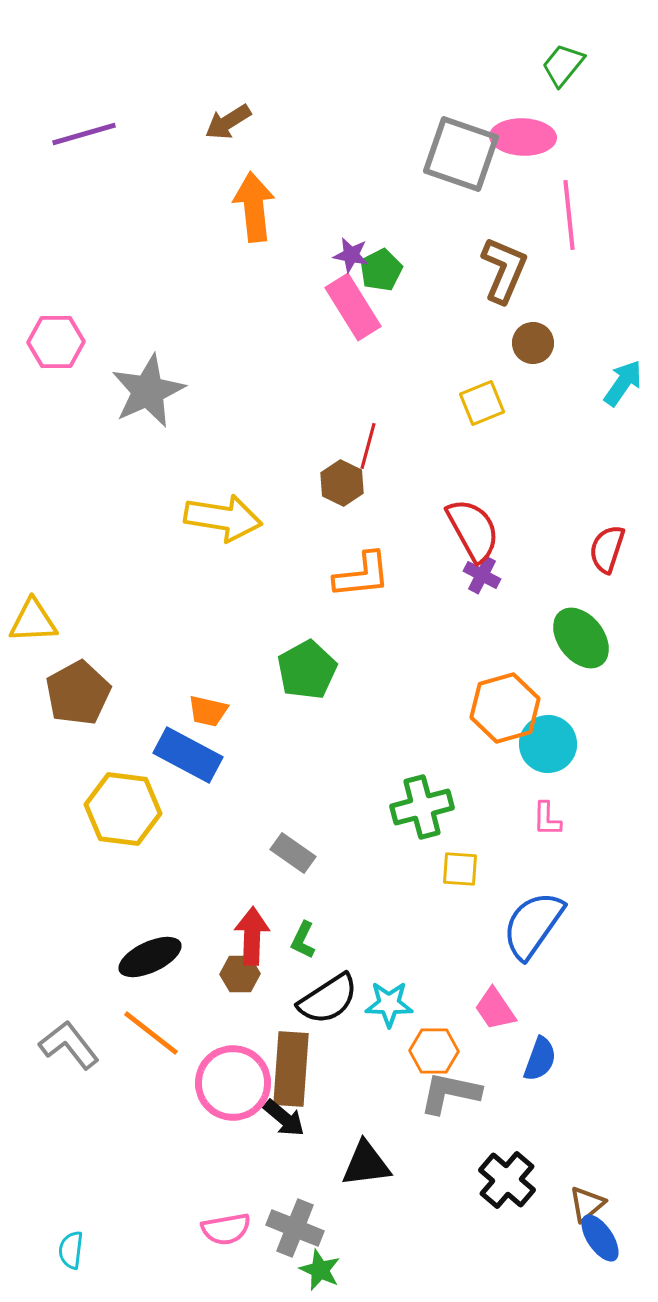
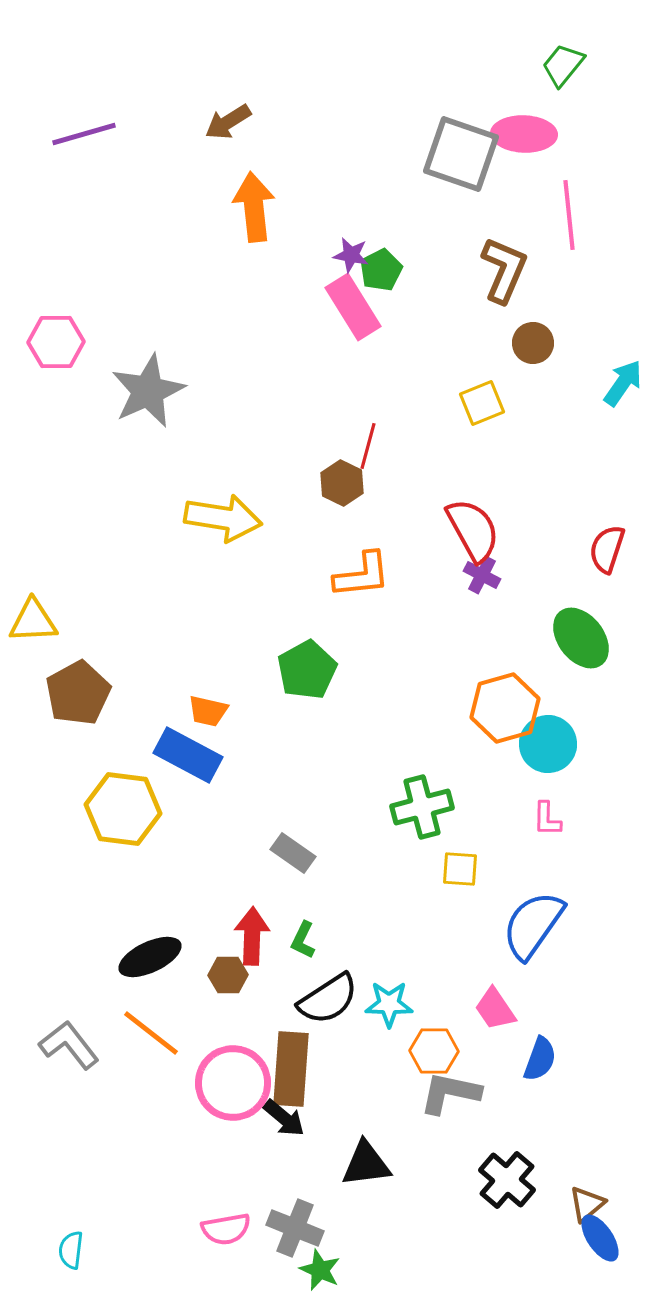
pink ellipse at (523, 137): moved 1 px right, 3 px up
brown hexagon at (240, 974): moved 12 px left, 1 px down
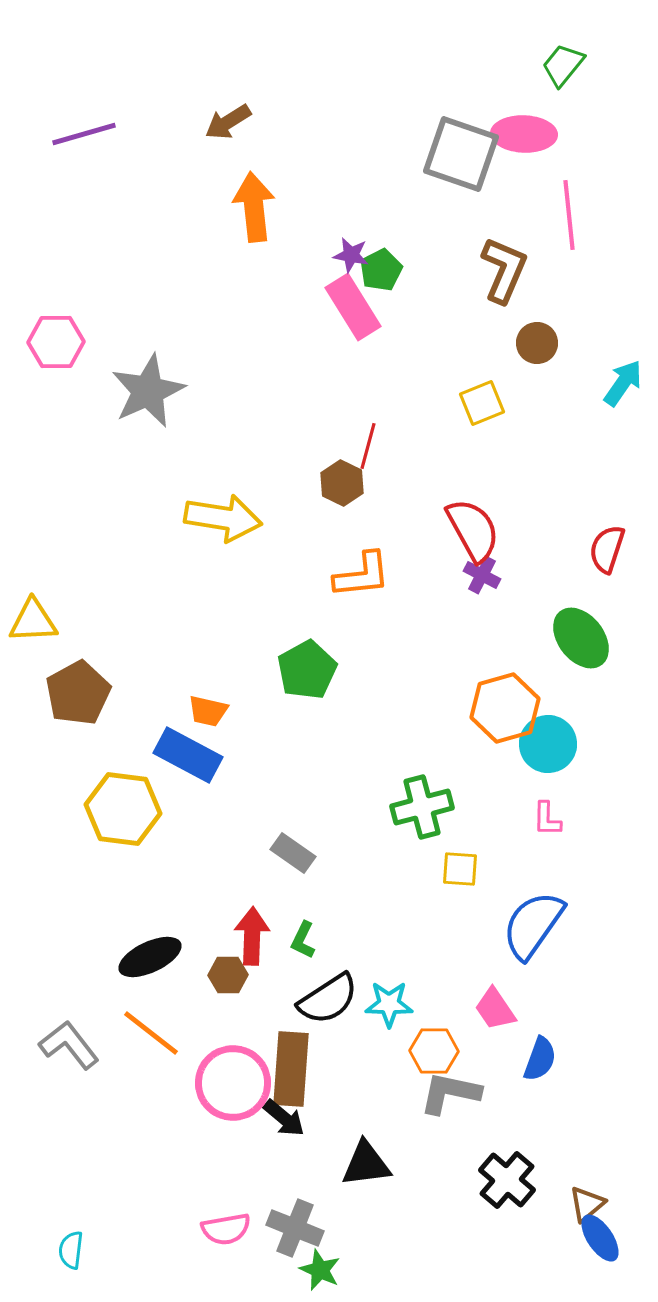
brown circle at (533, 343): moved 4 px right
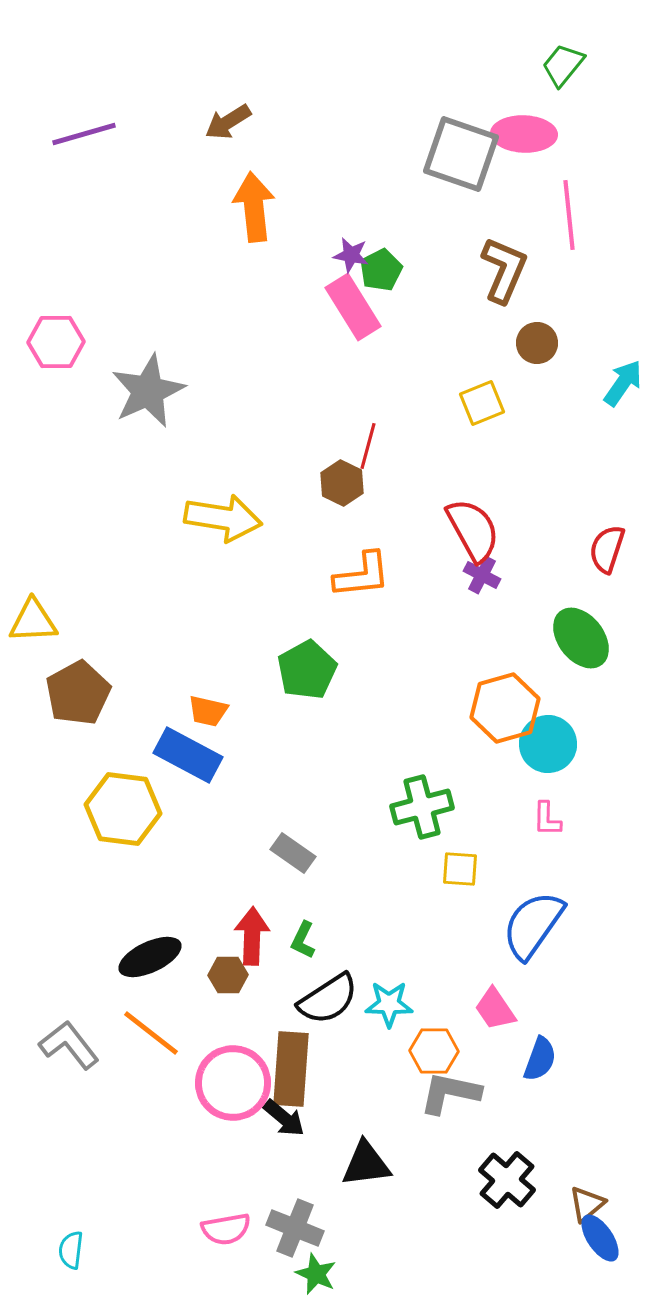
green star at (320, 1270): moved 4 px left, 4 px down
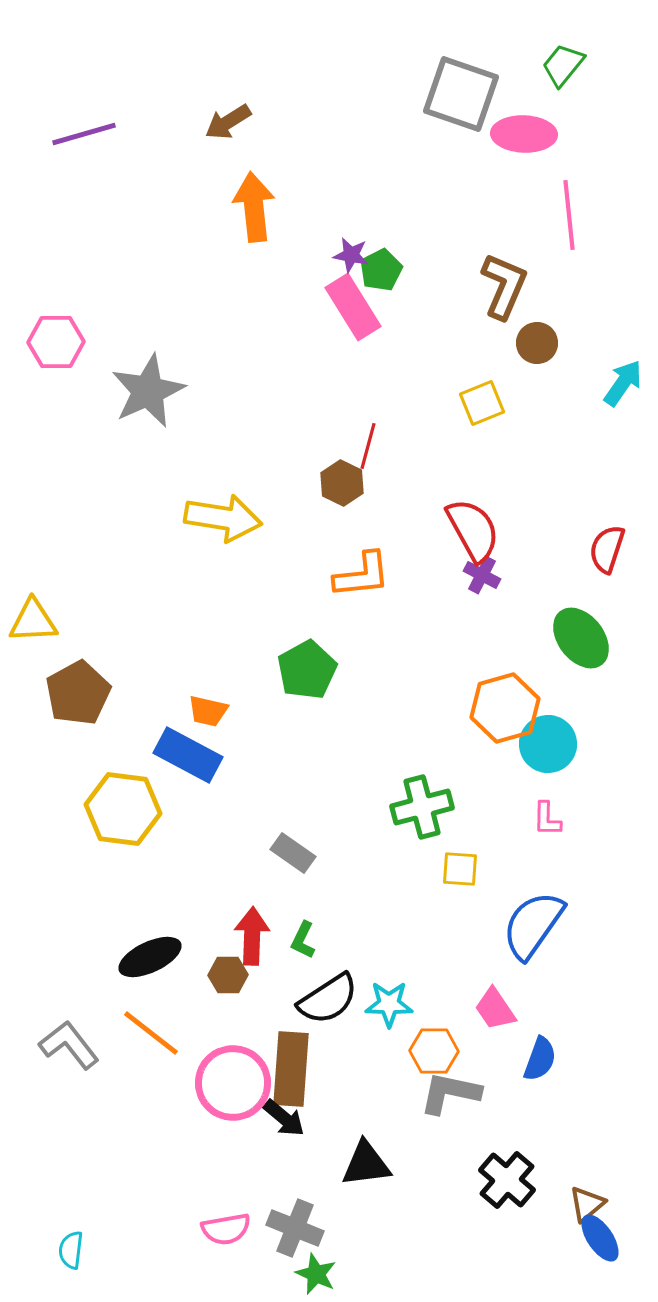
gray square at (461, 154): moved 60 px up
brown L-shape at (504, 270): moved 16 px down
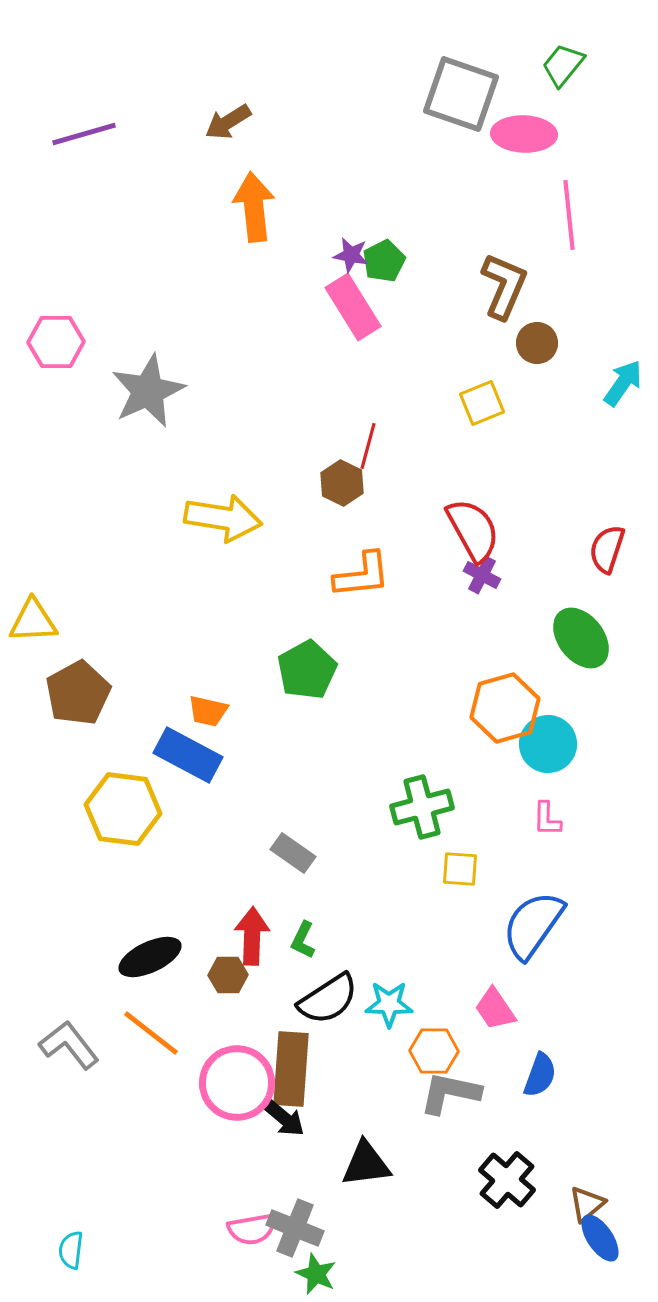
green pentagon at (381, 270): moved 3 px right, 9 px up
blue semicircle at (540, 1059): moved 16 px down
pink circle at (233, 1083): moved 4 px right
pink semicircle at (226, 1229): moved 26 px right
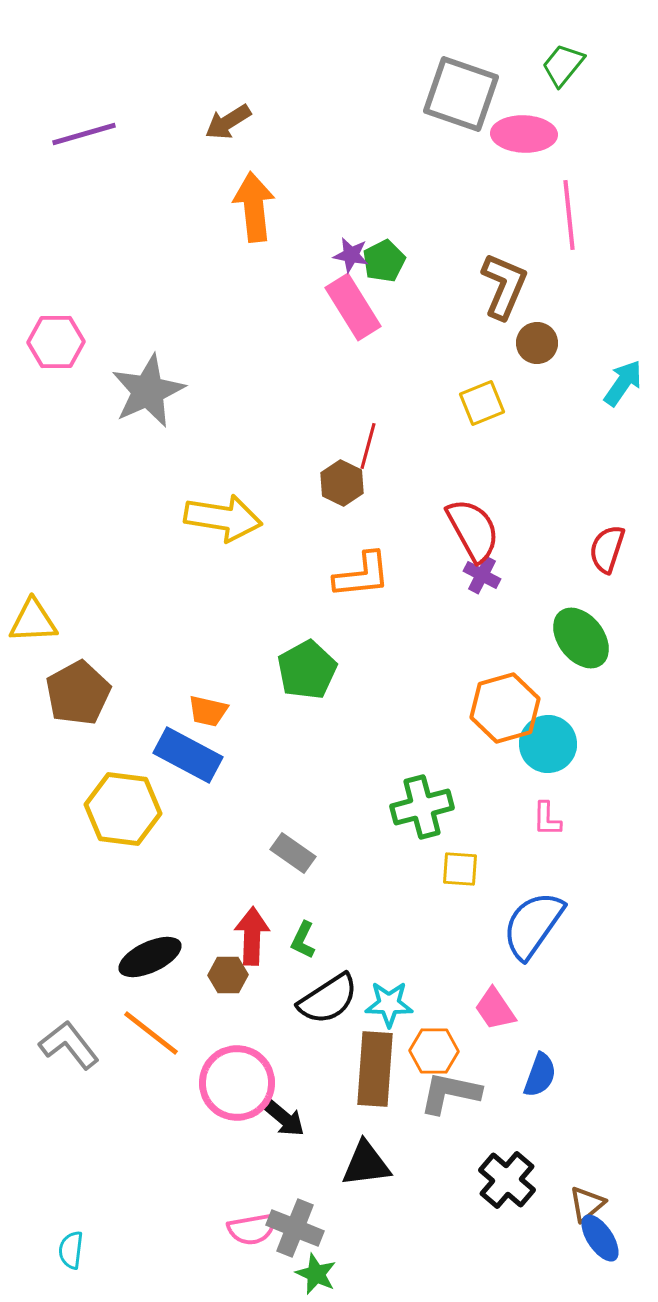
brown rectangle at (291, 1069): moved 84 px right
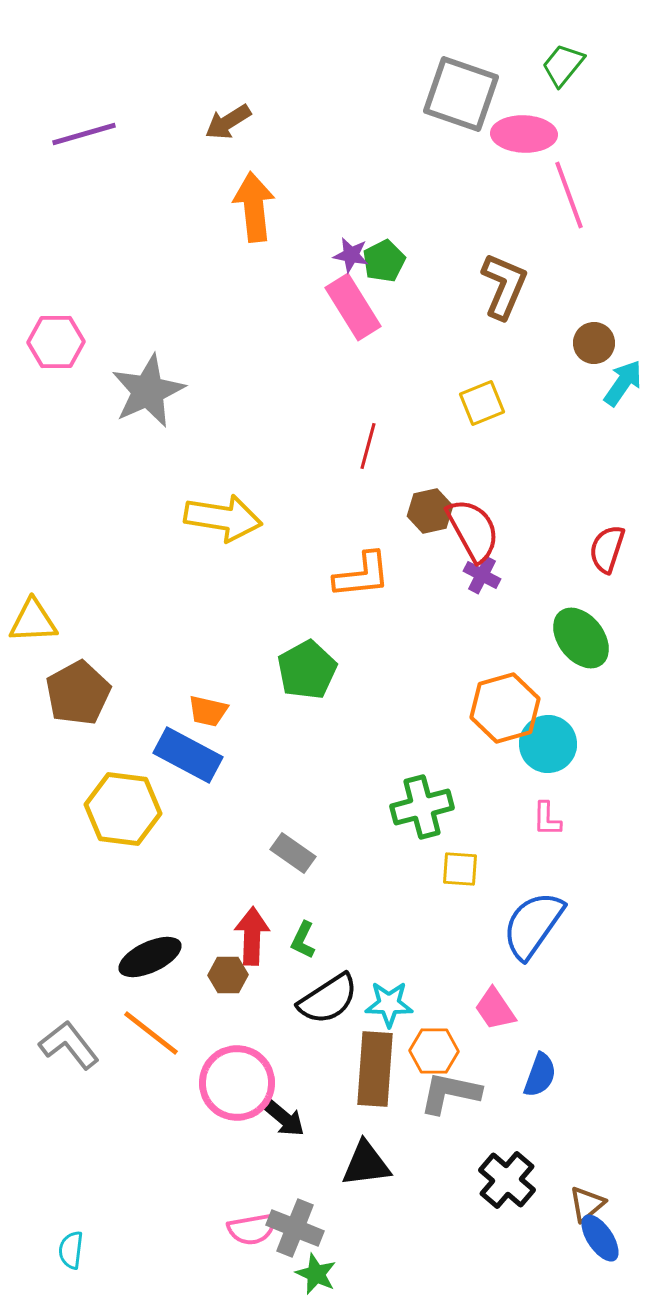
pink line at (569, 215): moved 20 px up; rotated 14 degrees counterclockwise
brown circle at (537, 343): moved 57 px right
brown hexagon at (342, 483): moved 88 px right, 28 px down; rotated 21 degrees clockwise
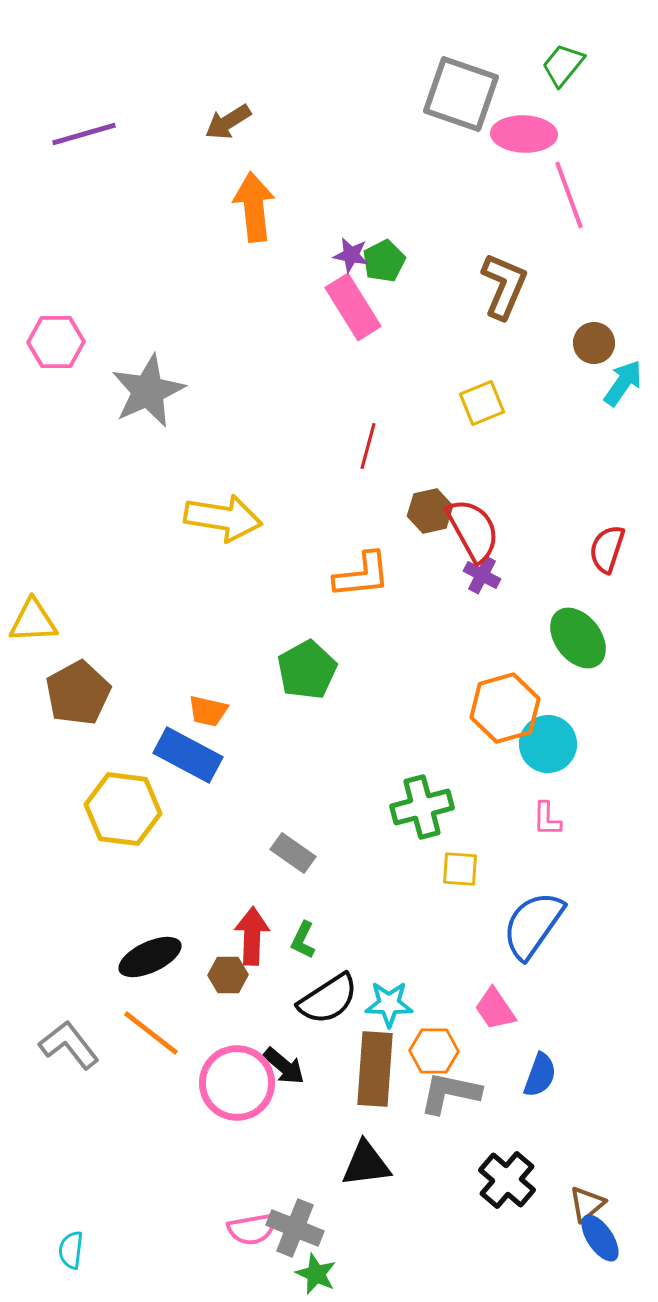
green ellipse at (581, 638): moved 3 px left
black arrow at (284, 1118): moved 52 px up
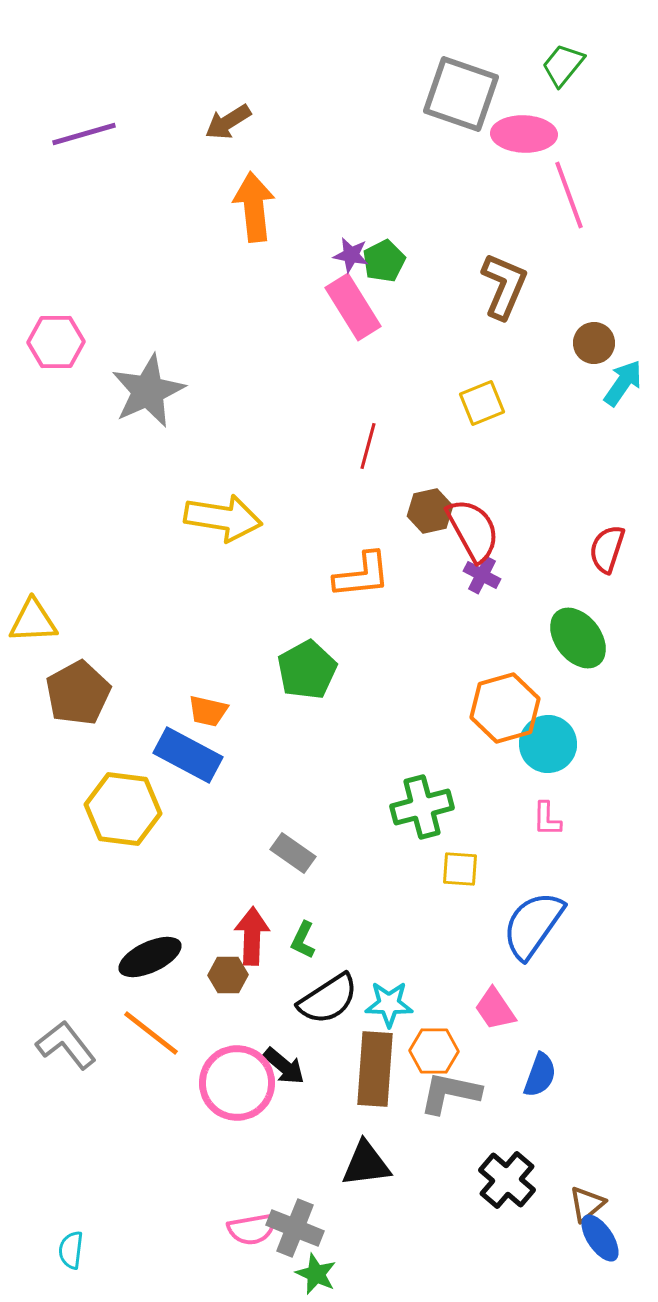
gray L-shape at (69, 1045): moved 3 px left
